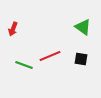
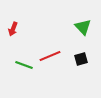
green triangle: rotated 12 degrees clockwise
black square: rotated 24 degrees counterclockwise
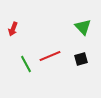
green line: moved 2 px right, 1 px up; rotated 42 degrees clockwise
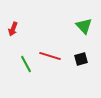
green triangle: moved 1 px right, 1 px up
red line: rotated 40 degrees clockwise
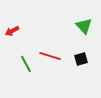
red arrow: moved 1 px left, 2 px down; rotated 40 degrees clockwise
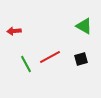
green triangle: rotated 18 degrees counterclockwise
red arrow: moved 2 px right; rotated 24 degrees clockwise
red line: moved 1 px down; rotated 45 degrees counterclockwise
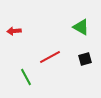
green triangle: moved 3 px left, 1 px down
black square: moved 4 px right
green line: moved 13 px down
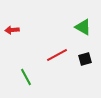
green triangle: moved 2 px right
red arrow: moved 2 px left, 1 px up
red line: moved 7 px right, 2 px up
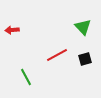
green triangle: rotated 18 degrees clockwise
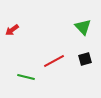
red arrow: rotated 32 degrees counterclockwise
red line: moved 3 px left, 6 px down
green line: rotated 48 degrees counterclockwise
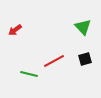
red arrow: moved 3 px right
green line: moved 3 px right, 3 px up
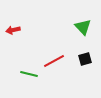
red arrow: moved 2 px left; rotated 24 degrees clockwise
